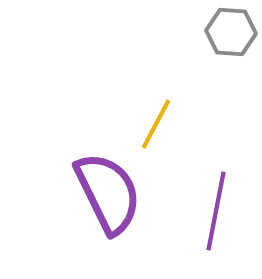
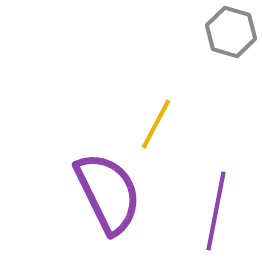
gray hexagon: rotated 12 degrees clockwise
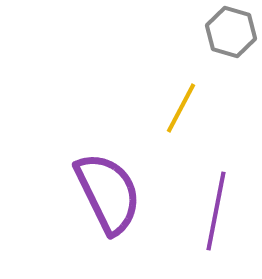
yellow line: moved 25 px right, 16 px up
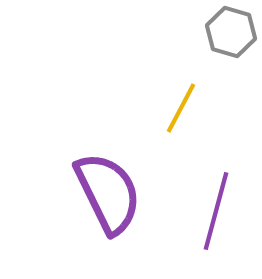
purple line: rotated 4 degrees clockwise
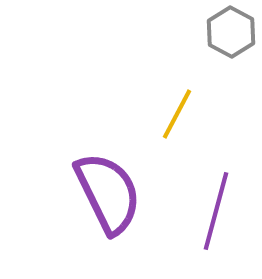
gray hexagon: rotated 12 degrees clockwise
yellow line: moved 4 px left, 6 px down
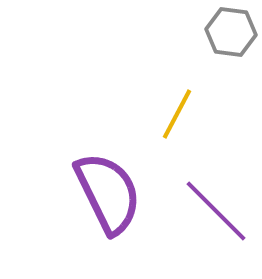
gray hexagon: rotated 21 degrees counterclockwise
purple line: rotated 60 degrees counterclockwise
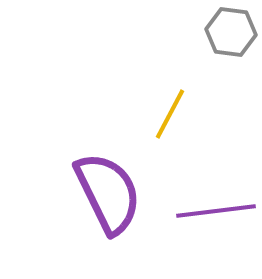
yellow line: moved 7 px left
purple line: rotated 52 degrees counterclockwise
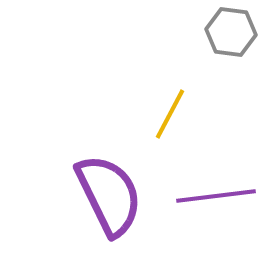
purple semicircle: moved 1 px right, 2 px down
purple line: moved 15 px up
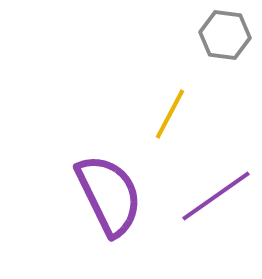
gray hexagon: moved 6 px left, 3 px down
purple line: rotated 28 degrees counterclockwise
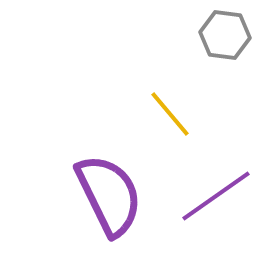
yellow line: rotated 68 degrees counterclockwise
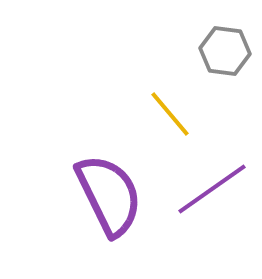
gray hexagon: moved 16 px down
purple line: moved 4 px left, 7 px up
